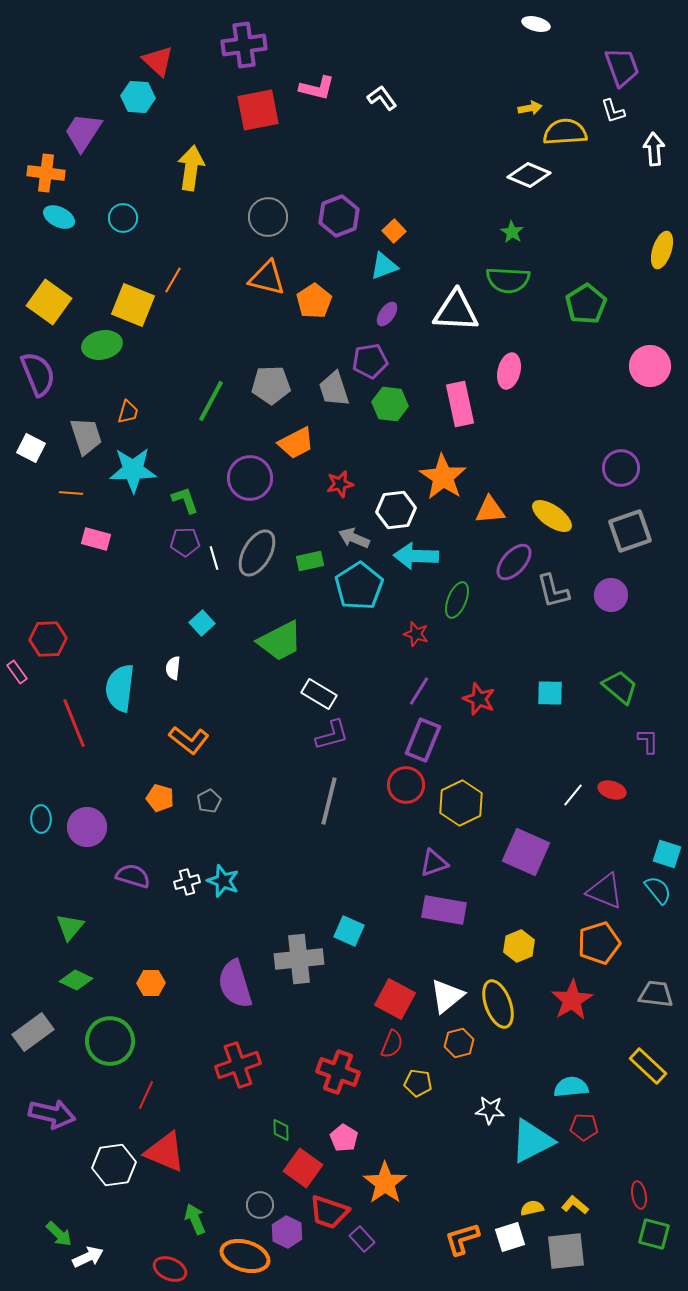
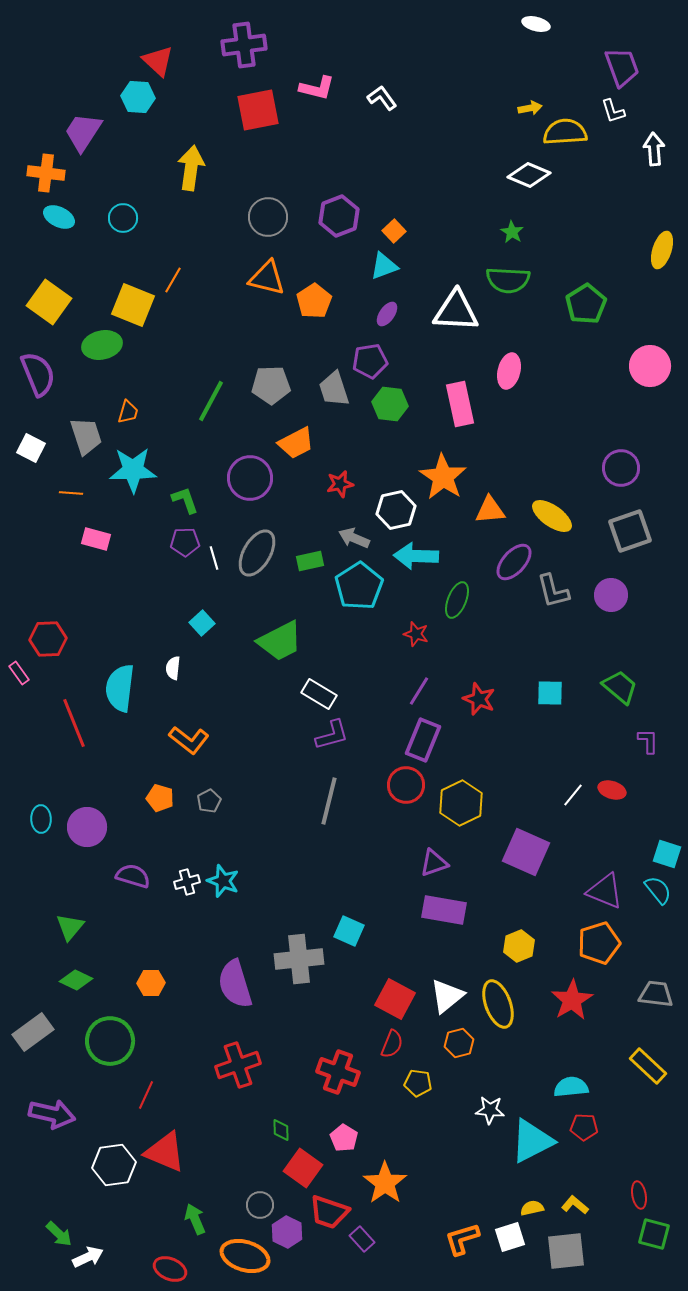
white hexagon at (396, 510): rotated 6 degrees counterclockwise
pink rectangle at (17, 672): moved 2 px right, 1 px down
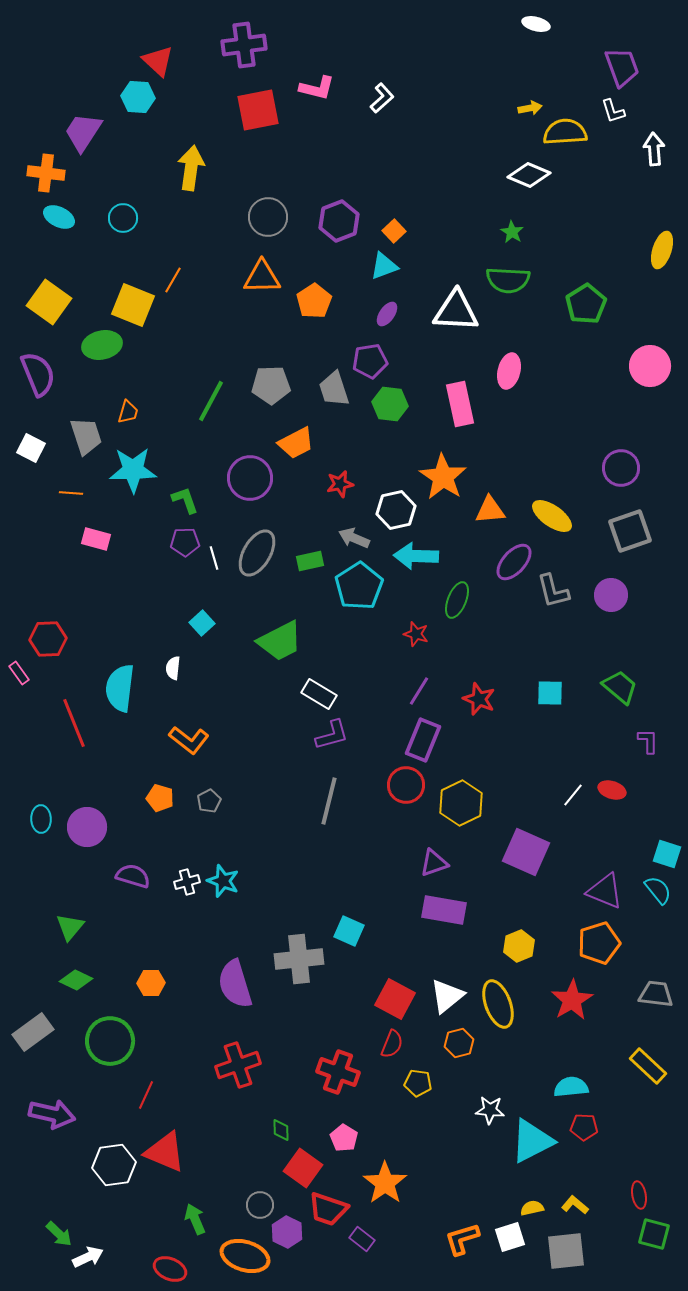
white L-shape at (382, 98): rotated 84 degrees clockwise
purple hexagon at (339, 216): moved 5 px down
orange triangle at (267, 278): moved 5 px left, 1 px up; rotated 15 degrees counterclockwise
red trapezoid at (329, 1212): moved 1 px left, 3 px up
purple rectangle at (362, 1239): rotated 10 degrees counterclockwise
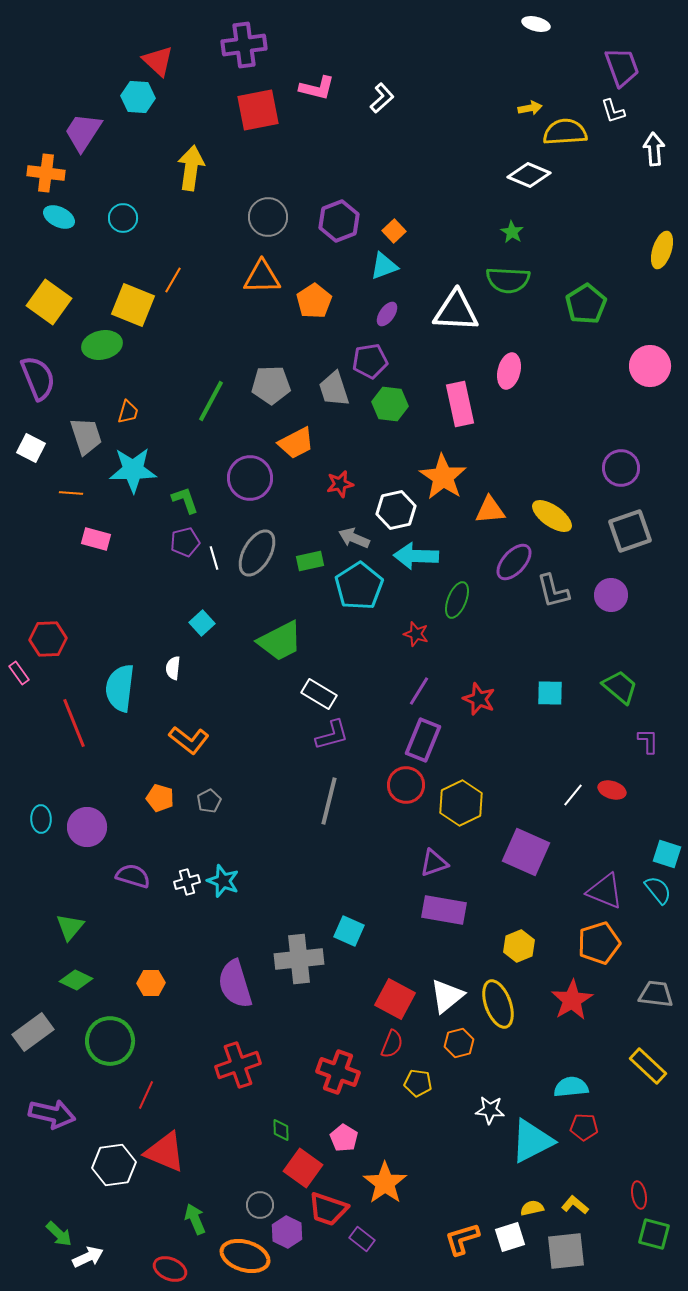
purple semicircle at (38, 374): moved 4 px down
purple pentagon at (185, 542): rotated 12 degrees counterclockwise
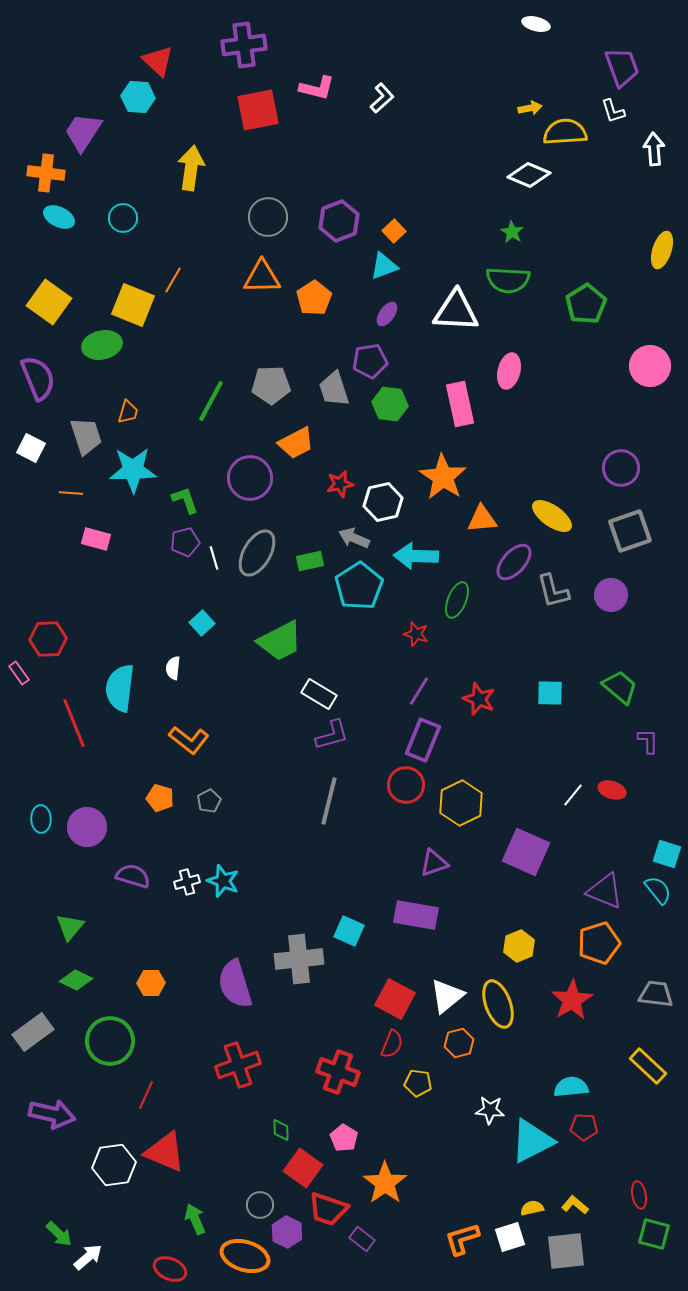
orange pentagon at (314, 301): moved 3 px up
white hexagon at (396, 510): moved 13 px left, 8 px up
orange triangle at (490, 510): moved 8 px left, 9 px down
purple rectangle at (444, 910): moved 28 px left, 5 px down
white arrow at (88, 1257): rotated 16 degrees counterclockwise
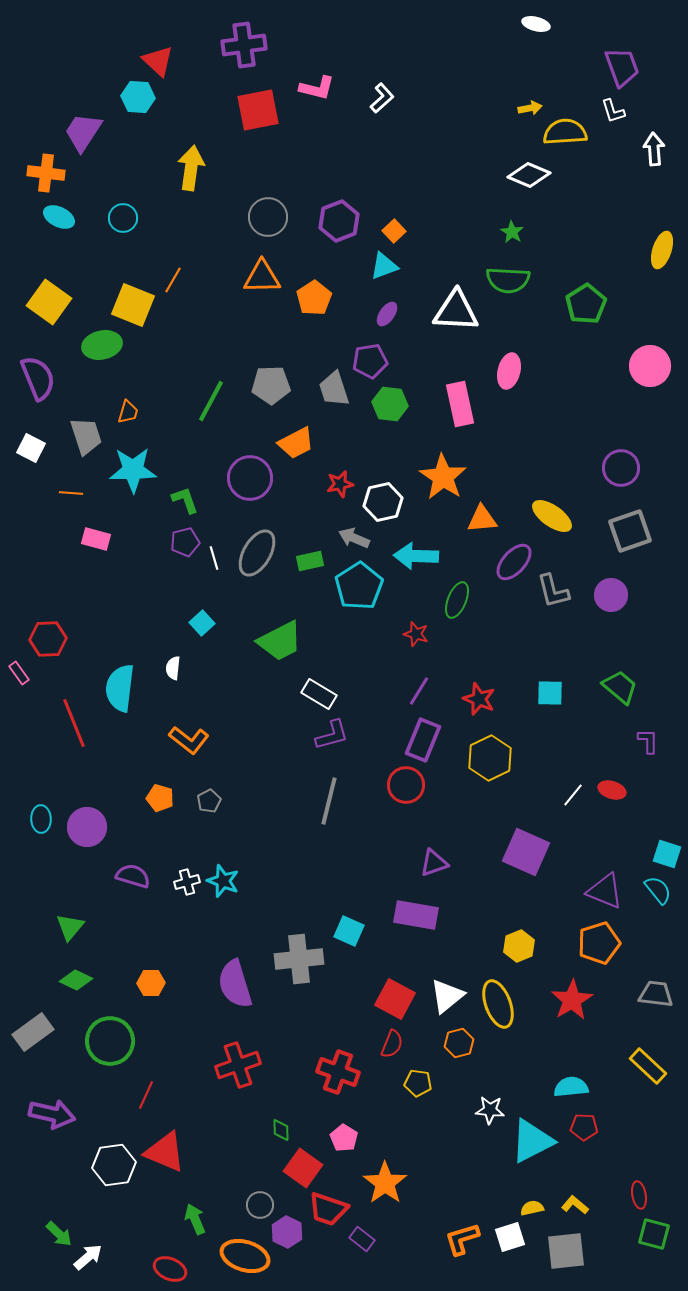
yellow hexagon at (461, 803): moved 29 px right, 45 px up
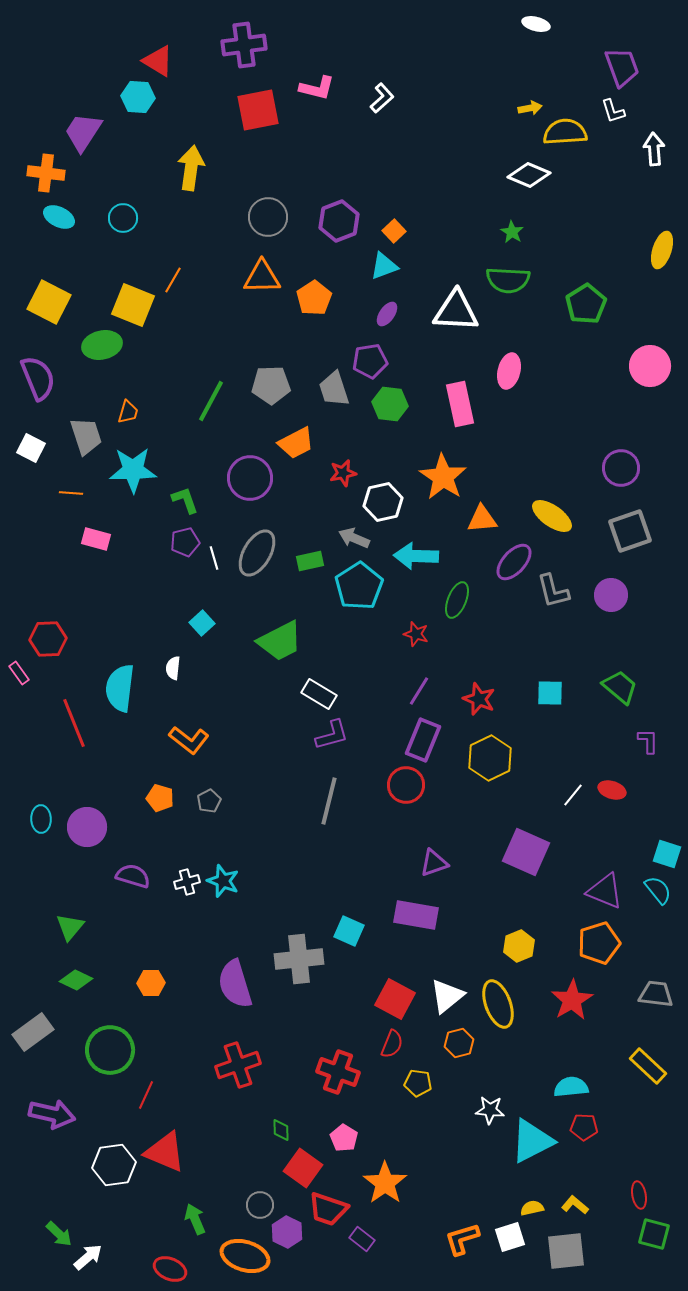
red triangle at (158, 61): rotated 12 degrees counterclockwise
yellow square at (49, 302): rotated 9 degrees counterclockwise
red star at (340, 484): moved 3 px right, 11 px up
green circle at (110, 1041): moved 9 px down
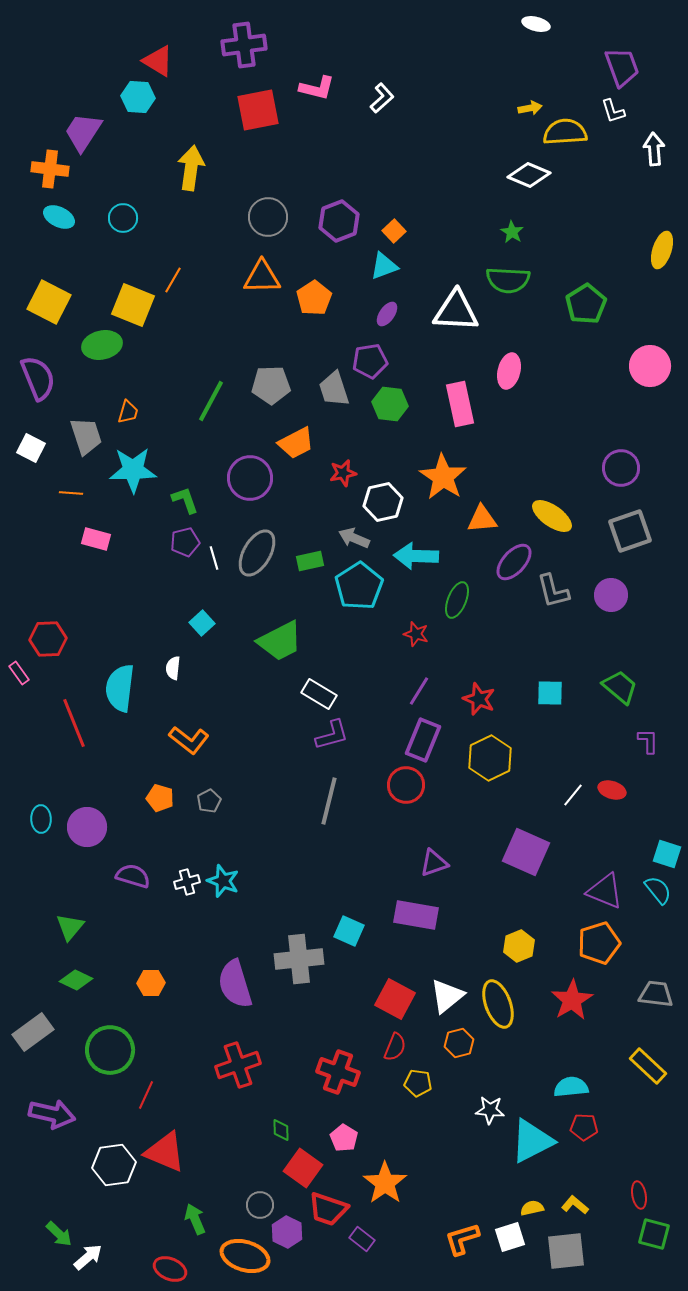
orange cross at (46, 173): moved 4 px right, 4 px up
red semicircle at (392, 1044): moved 3 px right, 3 px down
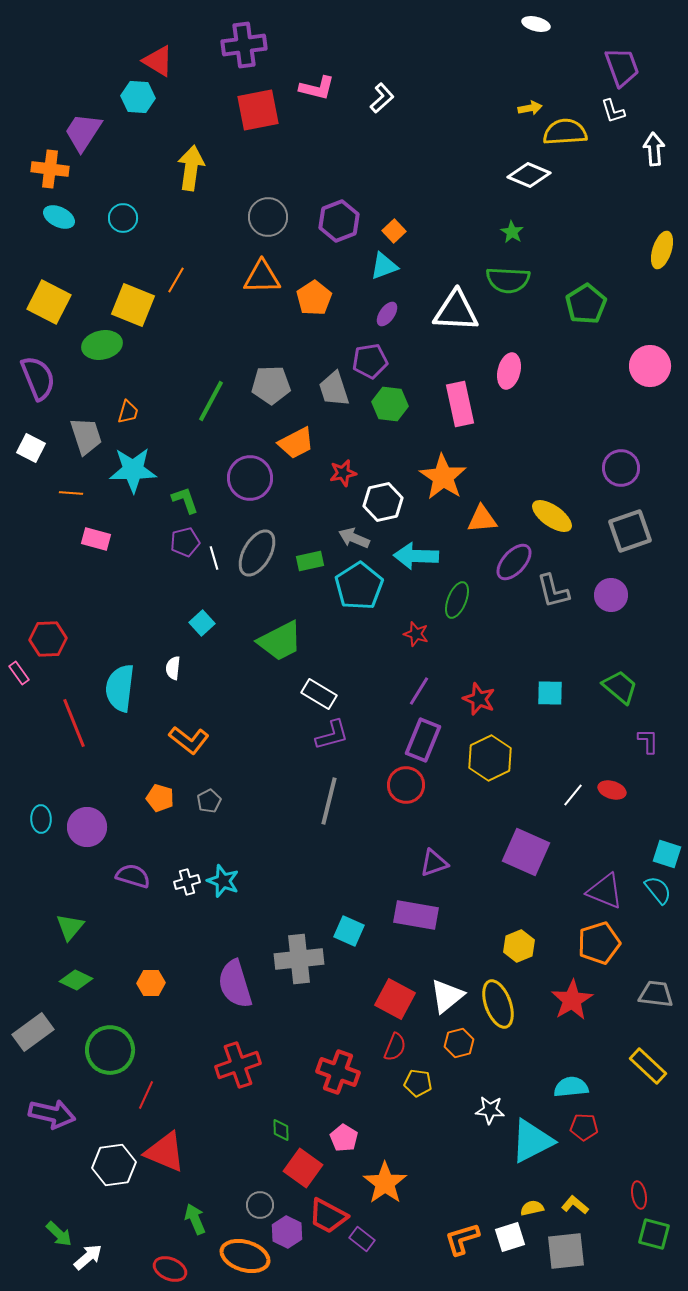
orange line at (173, 280): moved 3 px right
red trapezoid at (328, 1209): moved 7 px down; rotated 9 degrees clockwise
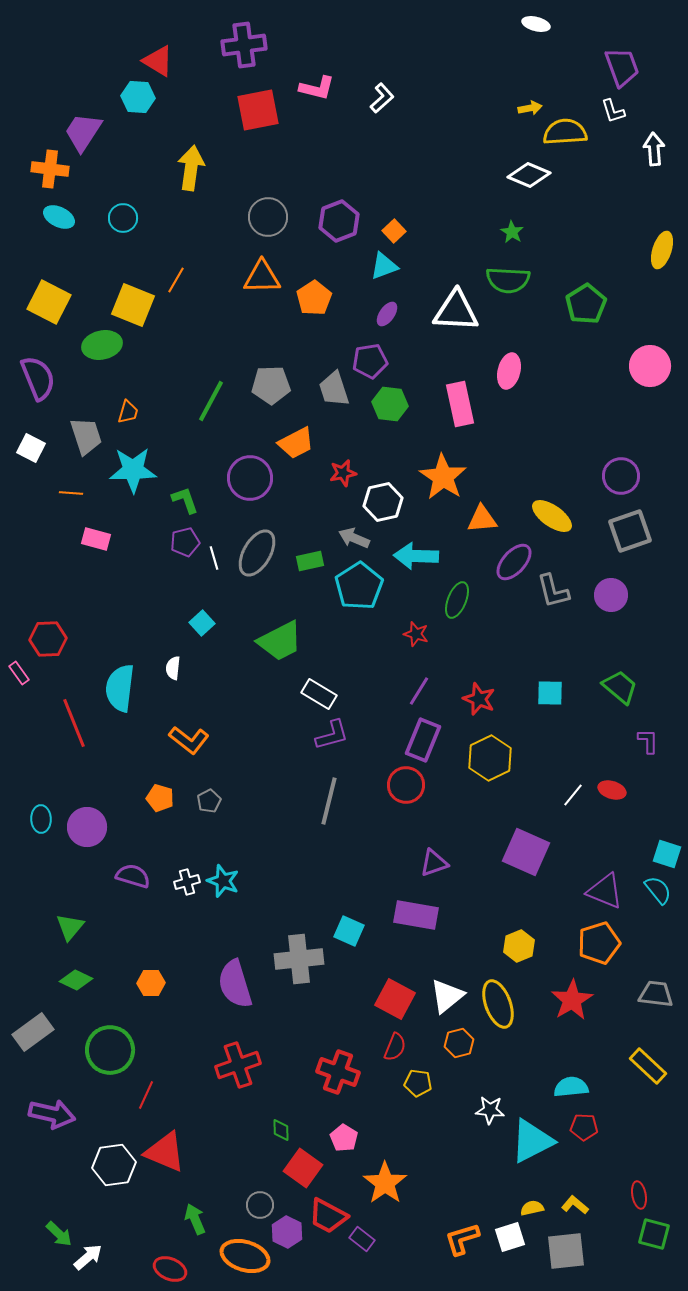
purple circle at (621, 468): moved 8 px down
